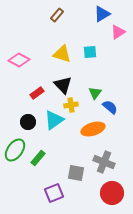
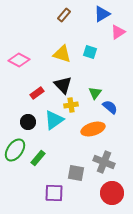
brown rectangle: moved 7 px right
cyan square: rotated 24 degrees clockwise
purple square: rotated 24 degrees clockwise
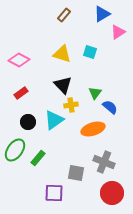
red rectangle: moved 16 px left
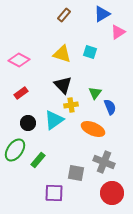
blue semicircle: rotated 28 degrees clockwise
black circle: moved 1 px down
orange ellipse: rotated 40 degrees clockwise
green rectangle: moved 2 px down
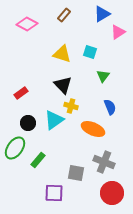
pink diamond: moved 8 px right, 36 px up
green triangle: moved 8 px right, 17 px up
yellow cross: moved 1 px down; rotated 24 degrees clockwise
green ellipse: moved 2 px up
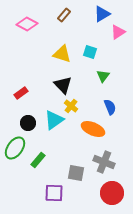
yellow cross: rotated 24 degrees clockwise
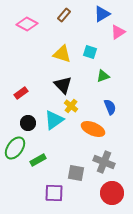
green triangle: rotated 32 degrees clockwise
green rectangle: rotated 21 degrees clockwise
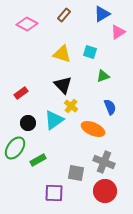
red circle: moved 7 px left, 2 px up
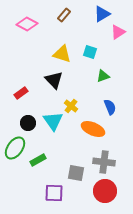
black triangle: moved 9 px left, 5 px up
cyan triangle: moved 1 px left, 1 px down; rotated 30 degrees counterclockwise
gray cross: rotated 15 degrees counterclockwise
